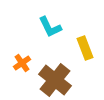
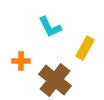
yellow rectangle: rotated 50 degrees clockwise
orange cross: moved 1 px left, 2 px up; rotated 36 degrees clockwise
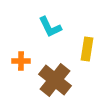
yellow rectangle: moved 2 px right, 1 px down; rotated 20 degrees counterclockwise
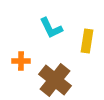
cyan L-shape: moved 1 px right, 1 px down
yellow rectangle: moved 8 px up
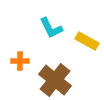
yellow rectangle: rotated 70 degrees counterclockwise
orange cross: moved 1 px left
